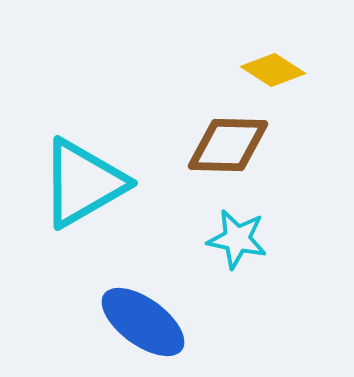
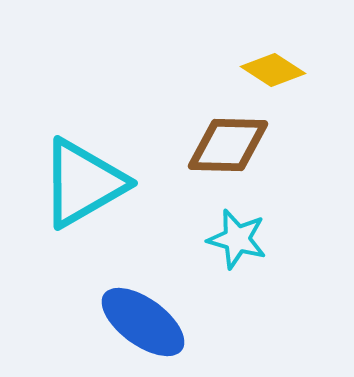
cyan star: rotated 4 degrees clockwise
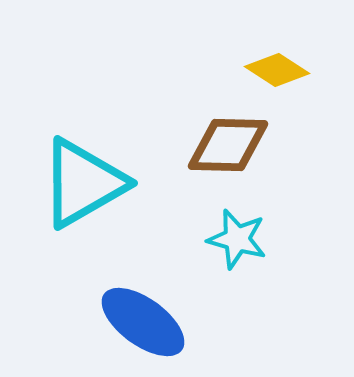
yellow diamond: moved 4 px right
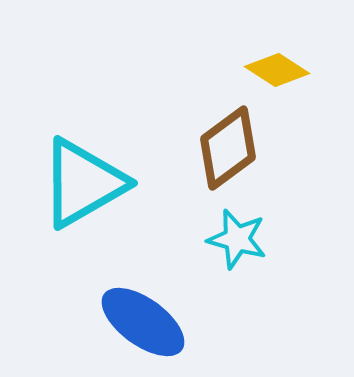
brown diamond: moved 3 px down; rotated 38 degrees counterclockwise
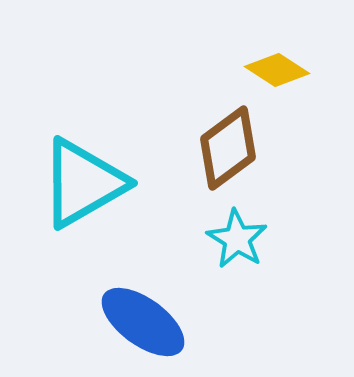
cyan star: rotated 16 degrees clockwise
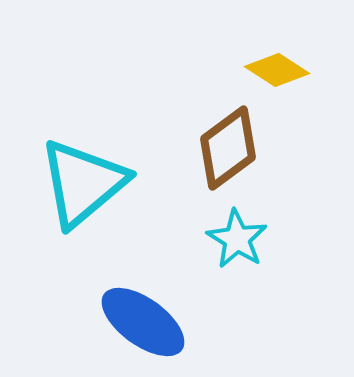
cyan triangle: rotated 10 degrees counterclockwise
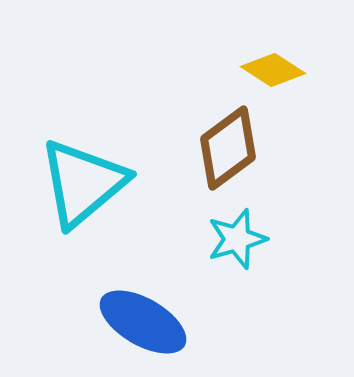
yellow diamond: moved 4 px left
cyan star: rotated 24 degrees clockwise
blue ellipse: rotated 6 degrees counterclockwise
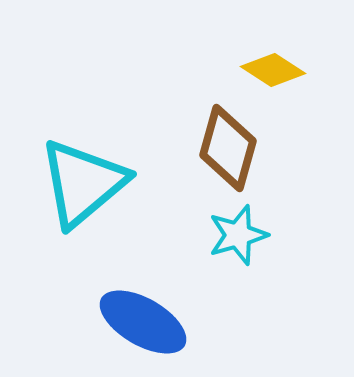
brown diamond: rotated 38 degrees counterclockwise
cyan star: moved 1 px right, 4 px up
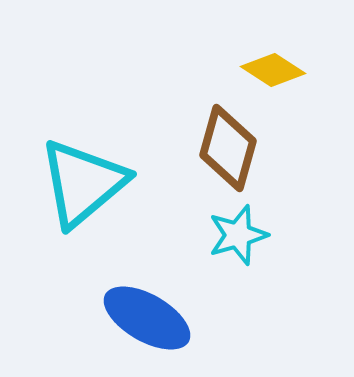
blue ellipse: moved 4 px right, 4 px up
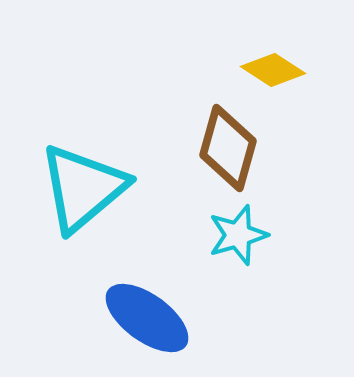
cyan triangle: moved 5 px down
blue ellipse: rotated 6 degrees clockwise
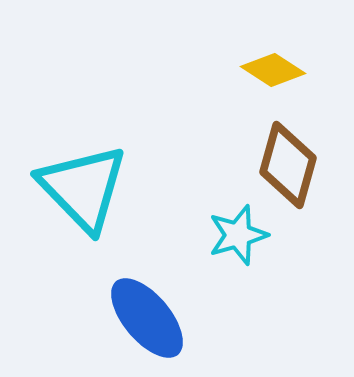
brown diamond: moved 60 px right, 17 px down
cyan triangle: rotated 34 degrees counterclockwise
blue ellipse: rotated 14 degrees clockwise
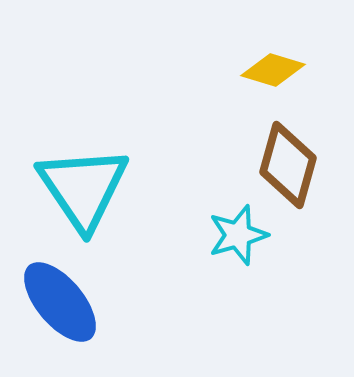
yellow diamond: rotated 16 degrees counterclockwise
cyan triangle: rotated 10 degrees clockwise
blue ellipse: moved 87 px left, 16 px up
